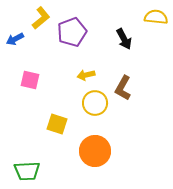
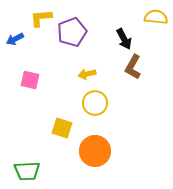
yellow L-shape: rotated 145 degrees counterclockwise
yellow arrow: moved 1 px right, 1 px up
brown L-shape: moved 10 px right, 21 px up
yellow square: moved 5 px right, 4 px down
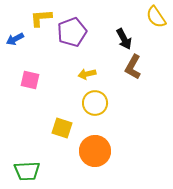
yellow semicircle: rotated 130 degrees counterclockwise
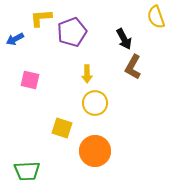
yellow semicircle: rotated 15 degrees clockwise
yellow arrow: rotated 78 degrees counterclockwise
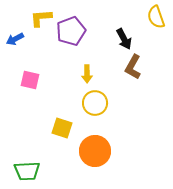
purple pentagon: moved 1 px left, 1 px up
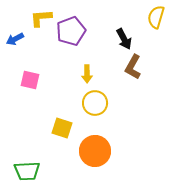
yellow semicircle: rotated 35 degrees clockwise
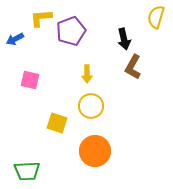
black arrow: rotated 15 degrees clockwise
yellow circle: moved 4 px left, 3 px down
yellow square: moved 5 px left, 5 px up
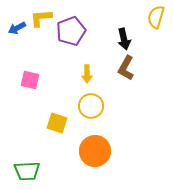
blue arrow: moved 2 px right, 11 px up
brown L-shape: moved 7 px left, 1 px down
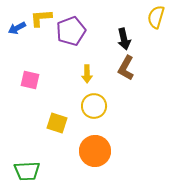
yellow circle: moved 3 px right
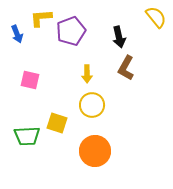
yellow semicircle: rotated 125 degrees clockwise
blue arrow: moved 6 px down; rotated 84 degrees counterclockwise
black arrow: moved 5 px left, 2 px up
yellow circle: moved 2 px left, 1 px up
green trapezoid: moved 35 px up
